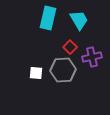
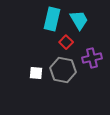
cyan rectangle: moved 4 px right, 1 px down
red square: moved 4 px left, 5 px up
purple cross: moved 1 px down
gray hexagon: rotated 15 degrees clockwise
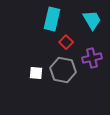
cyan trapezoid: moved 13 px right
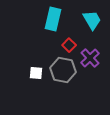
cyan rectangle: moved 1 px right
red square: moved 3 px right, 3 px down
purple cross: moved 2 px left; rotated 30 degrees counterclockwise
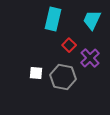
cyan trapezoid: rotated 125 degrees counterclockwise
gray hexagon: moved 7 px down
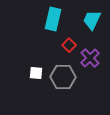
gray hexagon: rotated 10 degrees counterclockwise
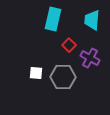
cyan trapezoid: rotated 20 degrees counterclockwise
purple cross: rotated 18 degrees counterclockwise
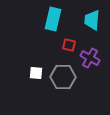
red square: rotated 32 degrees counterclockwise
